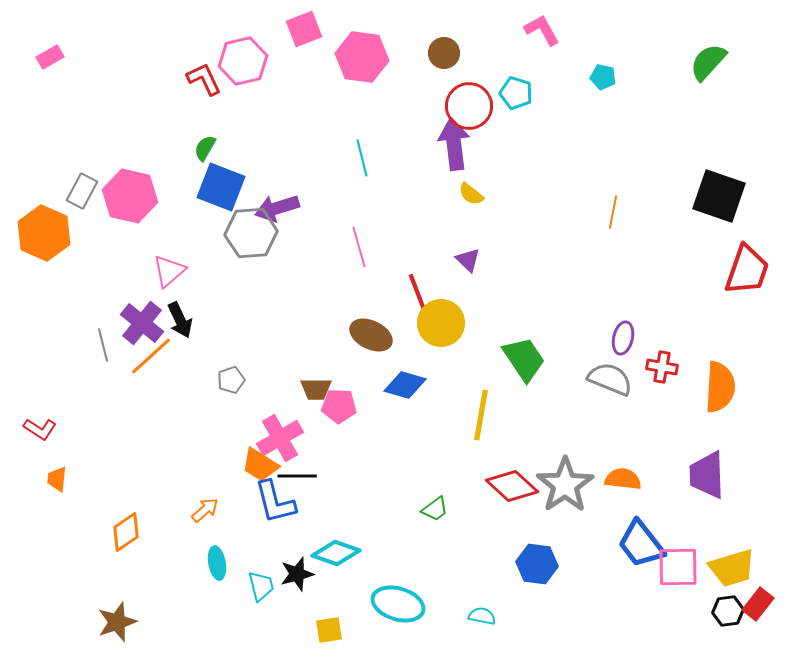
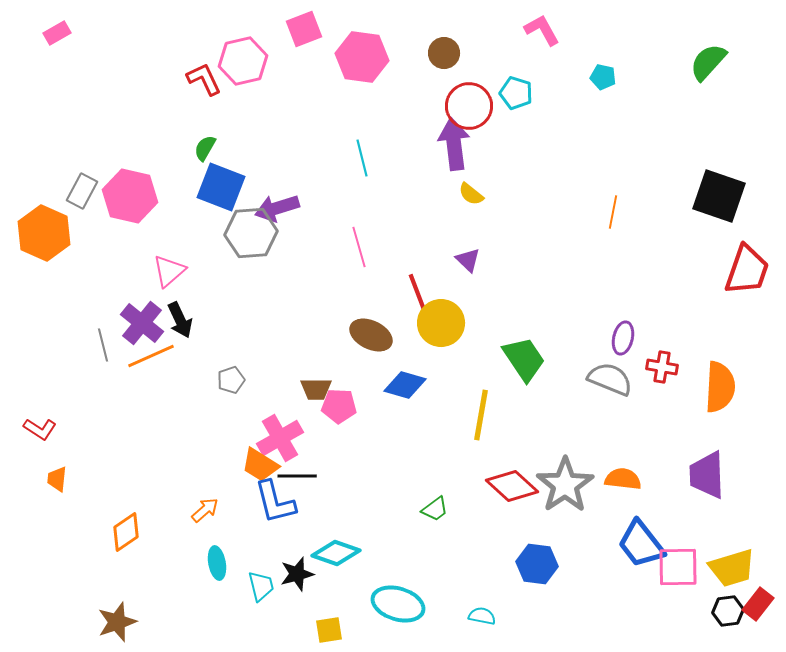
pink rectangle at (50, 57): moved 7 px right, 24 px up
orange line at (151, 356): rotated 18 degrees clockwise
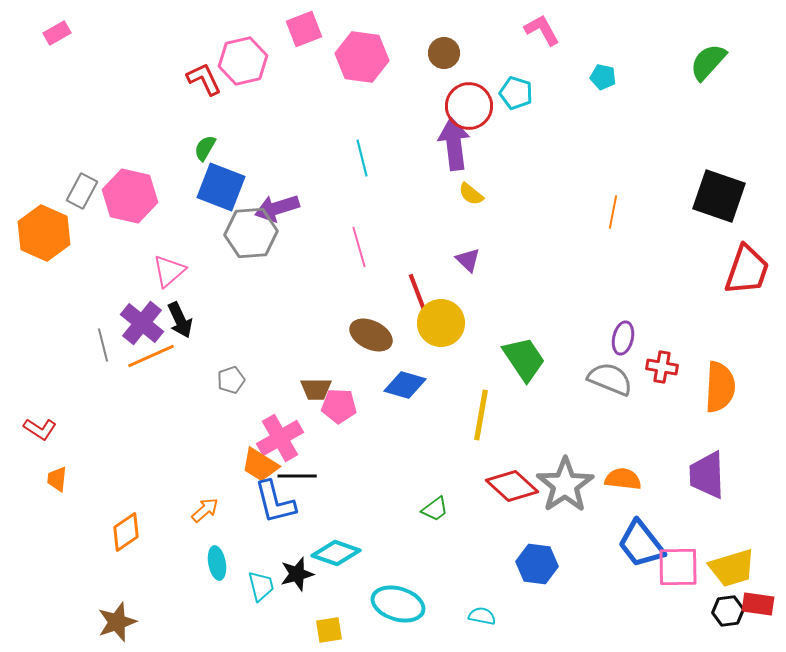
red rectangle at (758, 604): rotated 60 degrees clockwise
